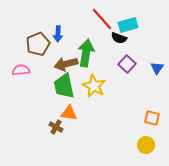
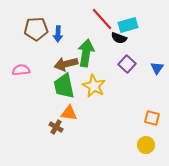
brown pentagon: moved 2 px left, 15 px up; rotated 20 degrees clockwise
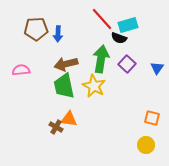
green arrow: moved 15 px right, 6 px down
orange triangle: moved 6 px down
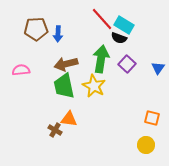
cyan rectangle: moved 4 px left; rotated 48 degrees clockwise
blue triangle: moved 1 px right
brown cross: moved 1 px left, 3 px down
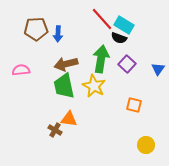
blue triangle: moved 1 px down
orange square: moved 18 px left, 13 px up
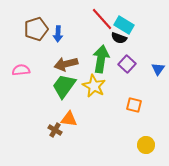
brown pentagon: rotated 15 degrees counterclockwise
green trapezoid: rotated 48 degrees clockwise
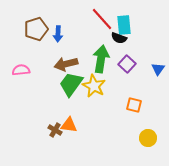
cyan rectangle: rotated 54 degrees clockwise
green trapezoid: moved 7 px right, 2 px up
orange triangle: moved 6 px down
yellow circle: moved 2 px right, 7 px up
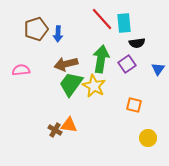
cyan rectangle: moved 2 px up
black semicircle: moved 18 px right, 5 px down; rotated 28 degrees counterclockwise
purple square: rotated 12 degrees clockwise
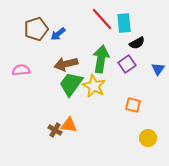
blue arrow: rotated 49 degrees clockwise
black semicircle: rotated 21 degrees counterclockwise
orange square: moved 1 px left
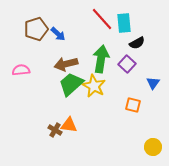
blue arrow: rotated 98 degrees counterclockwise
purple square: rotated 12 degrees counterclockwise
blue triangle: moved 5 px left, 14 px down
green trapezoid: rotated 12 degrees clockwise
yellow circle: moved 5 px right, 9 px down
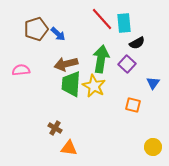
green trapezoid: rotated 44 degrees counterclockwise
orange triangle: moved 23 px down
brown cross: moved 2 px up
